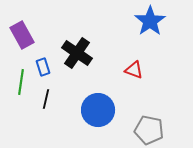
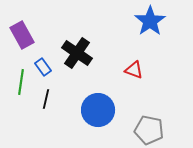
blue rectangle: rotated 18 degrees counterclockwise
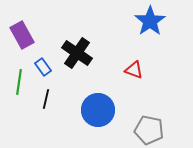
green line: moved 2 px left
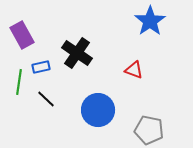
blue rectangle: moved 2 px left; rotated 66 degrees counterclockwise
black line: rotated 60 degrees counterclockwise
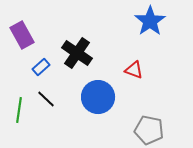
blue rectangle: rotated 30 degrees counterclockwise
green line: moved 28 px down
blue circle: moved 13 px up
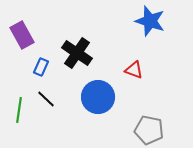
blue star: rotated 20 degrees counterclockwise
blue rectangle: rotated 24 degrees counterclockwise
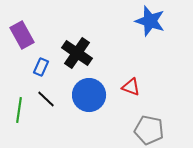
red triangle: moved 3 px left, 17 px down
blue circle: moved 9 px left, 2 px up
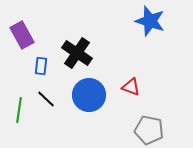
blue rectangle: moved 1 px up; rotated 18 degrees counterclockwise
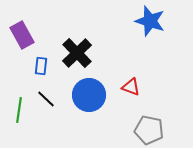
black cross: rotated 12 degrees clockwise
